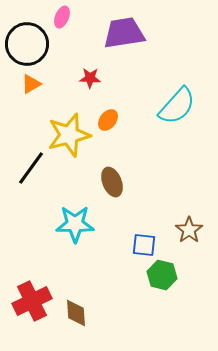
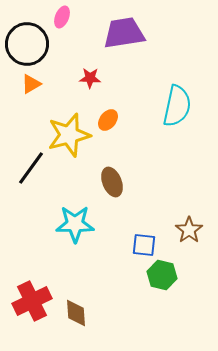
cyan semicircle: rotated 30 degrees counterclockwise
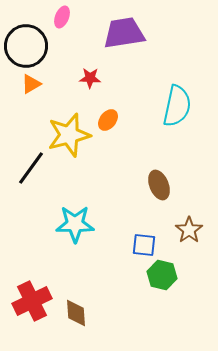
black circle: moved 1 px left, 2 px down
brown ellipse: moved 47 px right, 3 px down
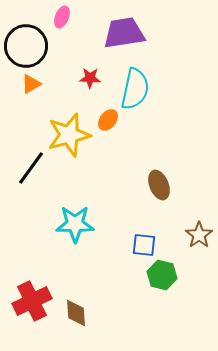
cyan semicircle: moved 42 px left, 17 px up
brown star: moved 10 px right, 5 px down
